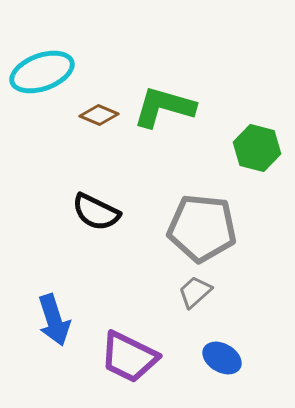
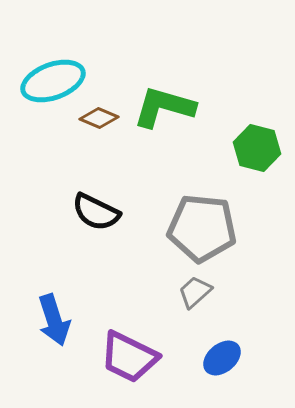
cyan ellipse: moved 11 px right, 9 px down
brown diamond: moved 3 px down
blue ellipse: rotated 69 degrees counterclockwise
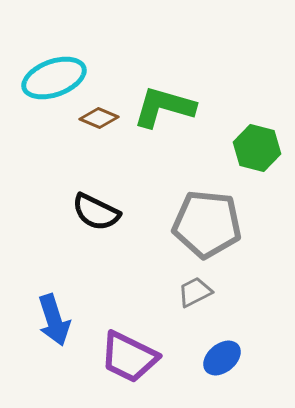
cyan ellipse: moved 1 px right, 3 px up
gray pentagon: moved 5 px right, 4 px up
gray trapezoid: rotated 15 degrees clockwise
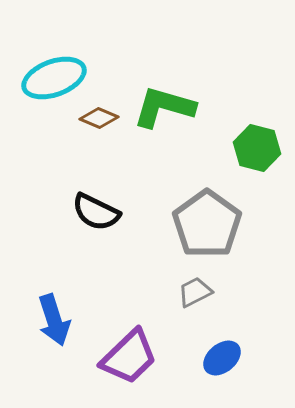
gray pentagon: rotated 30 degrees clockwise
purple trapezoid: rotated 70 degrees counterclockwise
